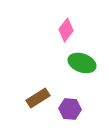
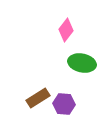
green ellipse: rotated 8 degrees counterclockwise
purple hexagon: moved 6 px left, 5 px up
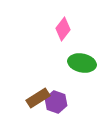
pink diamond: moved 3 px left, 1 px up
purple hexagon: moved 8 px left, 2 px up; rotated 15 degrees clockwise
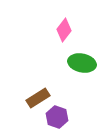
pink diamond: moved 1 px right, 1 px down
purple hexagon: moved 1 px right, 15 px down
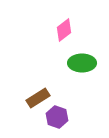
pink diamond: rotated 15 degrees clockwise
green ellipse: rotated 12 degrees counterclockwise
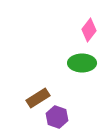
pink diamond: moved 25 px right; rotated 15 degrees counterclockwise
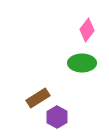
pink diamond: moved 2 px left
purple hexagon: rotated 10 degrees clockwise
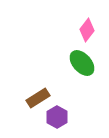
green ellipse: rotated 48 degrees clockwise
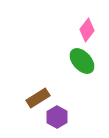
green ellipse: moved 2 px up
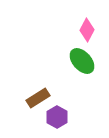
pink diamond: rotated 10 degrees counterclockwise
